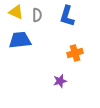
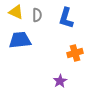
blue L-shape: moved 1 px left, 2 px down
purple star: rotated 16 degrees counterclockwise
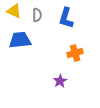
yellow triangle: moved 2 px left, 1 px up
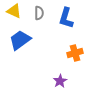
gray semicircle: moved 2 px right, 2 px up
blue trapezoid: rotated 30 degrees counterclockwise
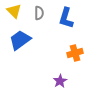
yellow triangle: rotated 21 degrees clockwise
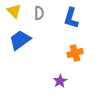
blue L-shape: moved 5 px right
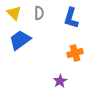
yellow triangle: moved 2 px down
